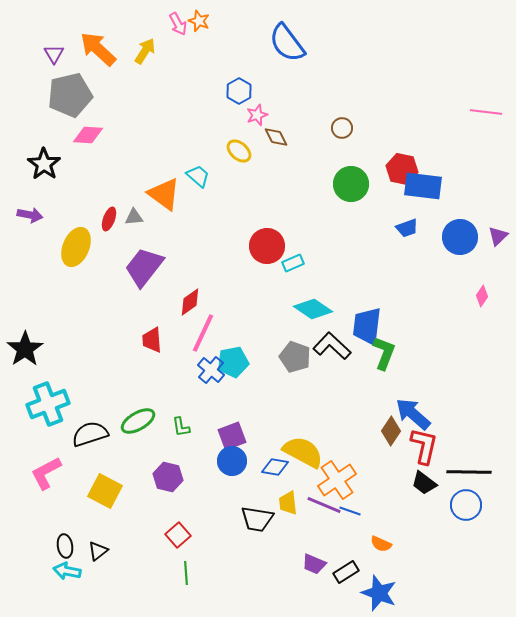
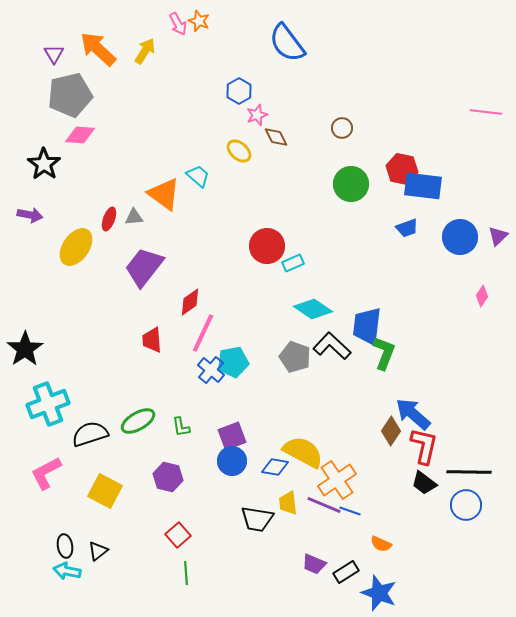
pink diamond at (88, 135): moved 8 px left
yellow ellipse at (76, 247): rotated 12 degrees clockwise
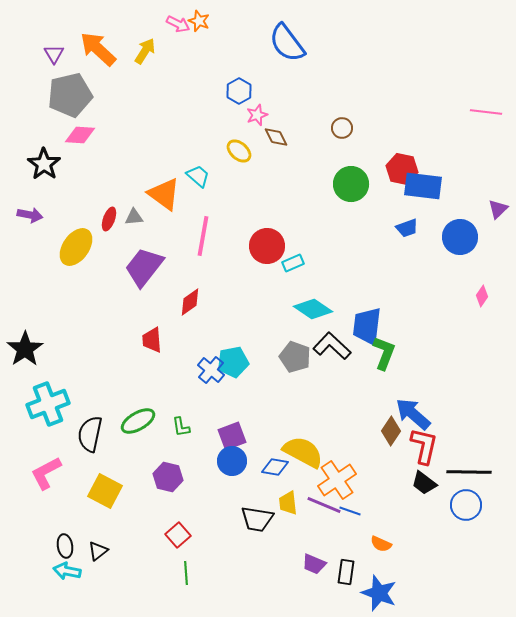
pink arrow at (178, 24): rotated 35 degrees counterclockwise
purple triangle at (498, 236): moved 27 px up
pink line at (203, 333): moved 97 px up; rotated 15 degrees counterclockwise
black semicircle at (90, 434): rotated 60 degrees counterclockwise
black rectangle at (346, 572): rotated 50 degrees counterclockwise
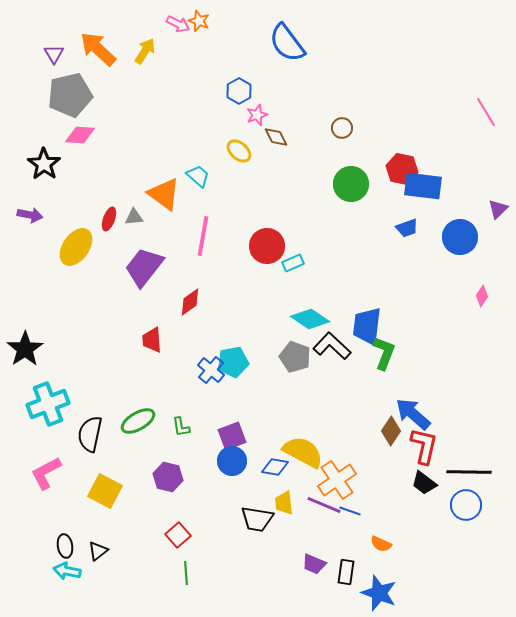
pink line at (486, 112): rotated 52 degrees clockwise
cyan diamond at (313, 309): moved 3 px left, 10 px down
yellow trapezoid at (288, 503): moved 4 px left
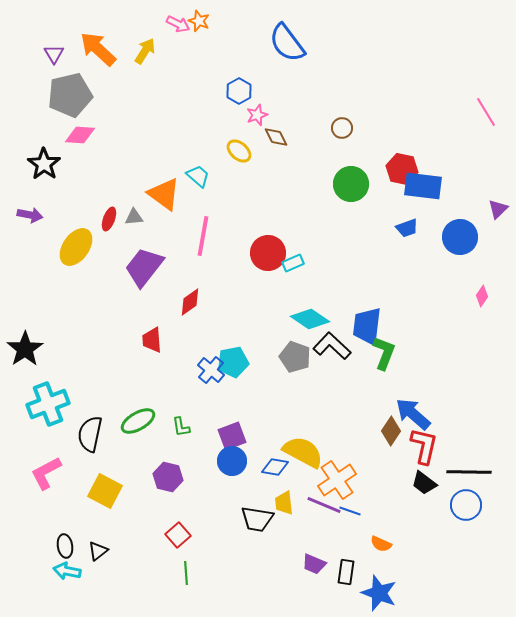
red circle at (267, 246): moved 1 px right, 7 px down
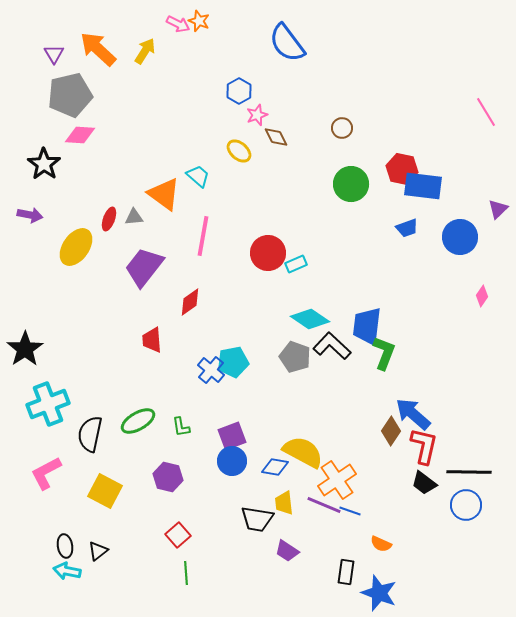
cyan rectangle at (293, 263): moved 3 px right, 1 px down
purple trapezoid at (314, 564): moved 27 px left, 13 px up; rotated 10 degrees clockwise
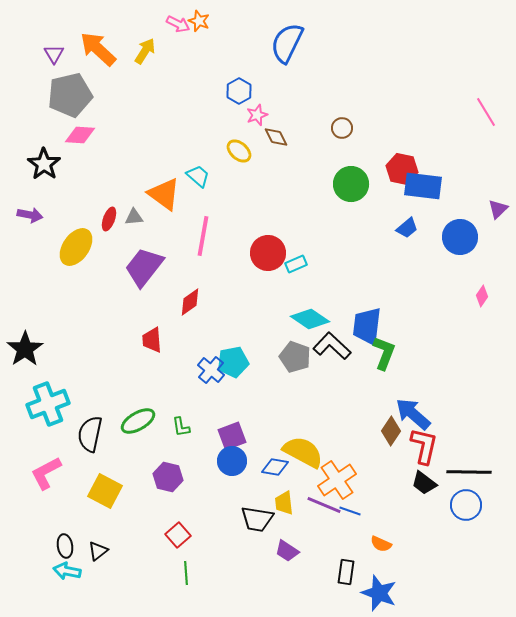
blue semicircle at (287, 43): rotated 63 degrees clockwise
blue trapezoid at (407, 228): rotated 20 degrees counterclockwise
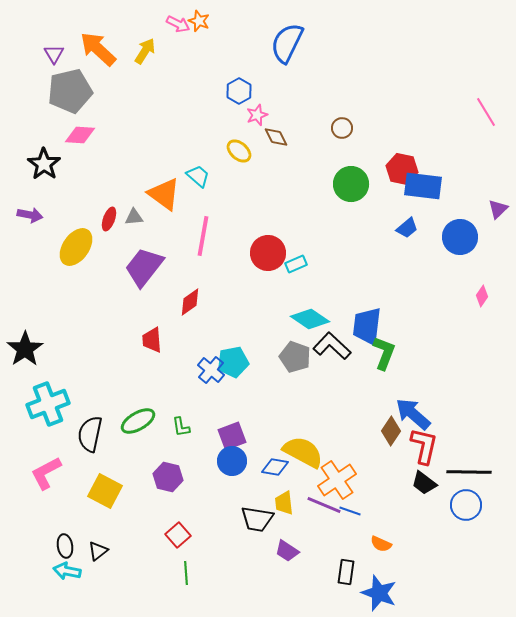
gray pentagon at (70, 95): moved 4 px up
